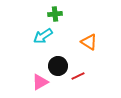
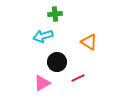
cyan arrow: rotated 18 degrees clockwise
black circle: moved 1 px left, 4 px up
red line: moved 2 px down
pink triangle: moved 2 px right, 1 px down
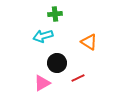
black circle: moved 1 px down
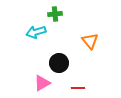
cyan arrow: moved 7 px left, 4 px up
orange triangle: moved 1 px right, 1 px up; rotated 18 degrees clockwise
black circle: moved 2 px right
red line: moved 10 px down; rotated 24 degrees clockwise
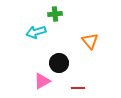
pink triangle: moved 2 px up
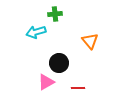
pink triangle: moved 4 px right, 1 px down
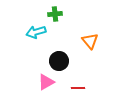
black circle: moved 2 px up
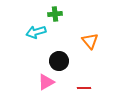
red line: moved 6 px right
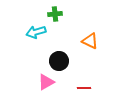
orange triangle: rotated 24 degrees counterclockwise
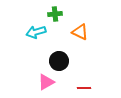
orange triangle: moved 10 px left, 9 px up
